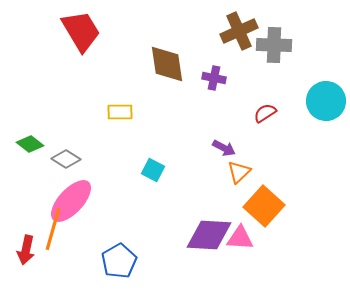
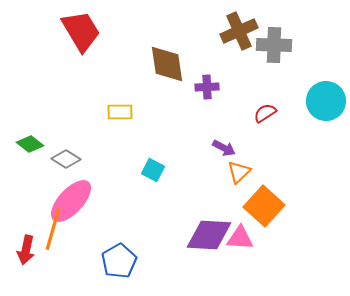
purple cross: moved 7 px left, 9 px down; rotated 15 degrees counterclockwise
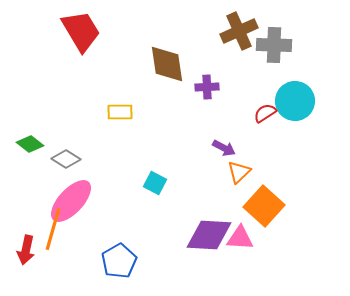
cyan circle: moved 31 px left
cyan square: moved 2 px right, 13 px down
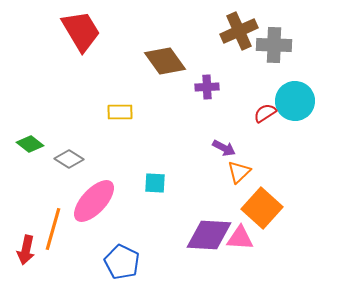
brown diamond: moved 2 px left, 3 px up; rotated 27 degrees counterclockwise
gray diamond: moved 3 px right
cyan square: rotated 25 degrees counterclockwise
pink ellipse: moved 23 px right
orange square: moved 2 px left, 2 px down
blue pentagon: moved 3 px right, 1 px down; rotated 16 degrees counterclockwise
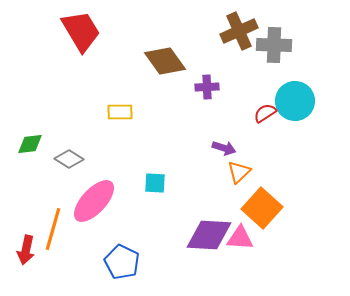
green diamond: rotated 44 degrees counterclockwise
purple arrow: rotated 10 degrees counterclockwise
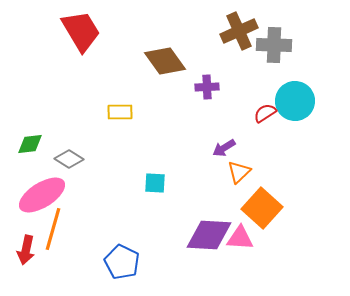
purple arrow: rotated 130 degrees clockwise
pink ellipse: moved 52 px left, 6 px up; rotated 15 degrees clockwise
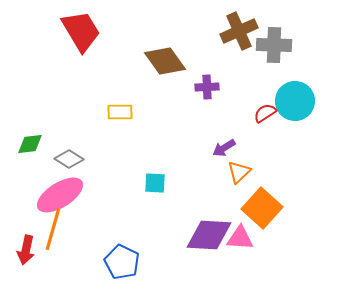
pink ellipse: moved 18 px right
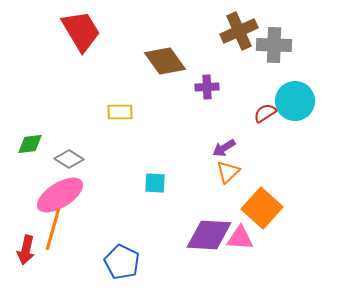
orange triangle: moved 11 px left
